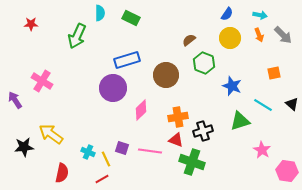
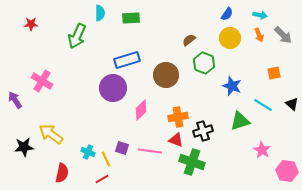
green rectangle: rotated 30 degrees counterclockwise
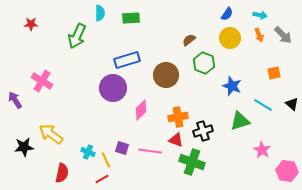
yellow line: moved 1 px down
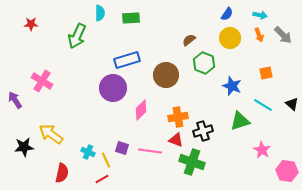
orange square: moved 8 px left
